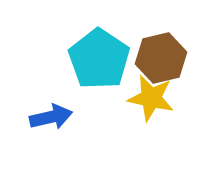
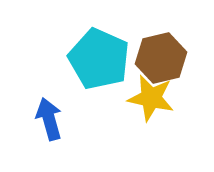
cyan pentagon: rotated 10 degrees counterclockwise
blue arrow: moved 2 px left, 2 px down; rotated 93 degrees counterclockwise
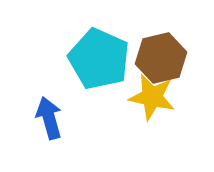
yellow star: moved 1 px right, 1 px up
blue arrow: moved 1 px up
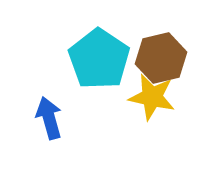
cyan pentagon: rotated 10 degrees clockwise
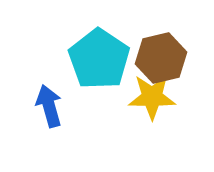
yellow star: rotated 12 degrees counterclockwise
blue arrow: moved 12 px up
